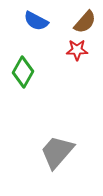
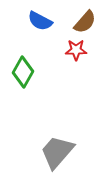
blue semicircle: moved 4 px right
red star: moved 1 px left
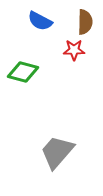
brown semicircle: rotated 40 degrees counterclockwise
red star: moved 2 px left
green diamond: rotated 76 degrees clockwise
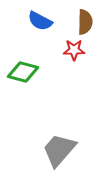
gray trapezoid: moved 2 px right, 2 px up
